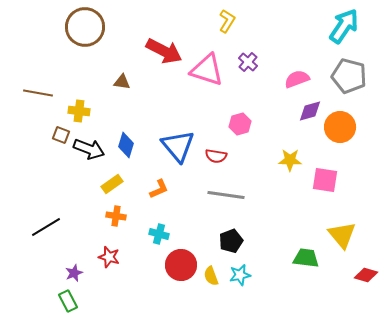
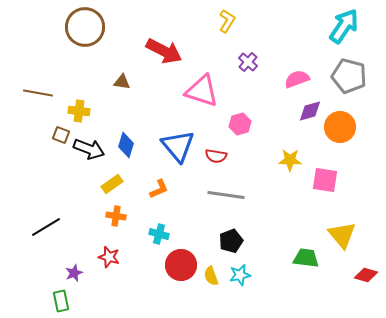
pink triangle: moved 5 px left, 21 px down
green rectangle: moved 7 px left; rotated 15 degrees clockwise
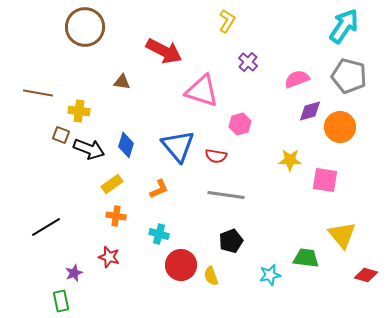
cyan star: moved 30 px right
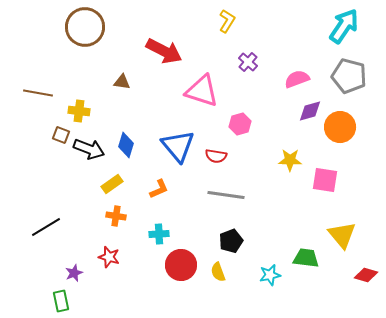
cyan cross: rotated 18 degrees counterclockwise
yellow semicircle: moved 7 px right, 4 px up
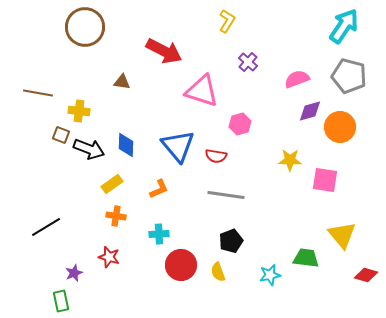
blue diamond: rotated 15 degrees counterclockwise
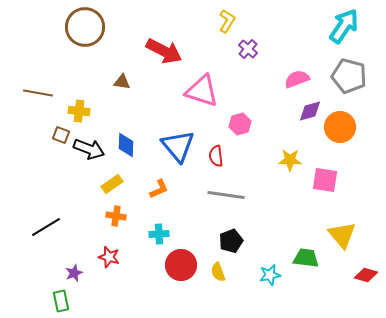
purple cross: moved 13 px up
red semicircle: rotated 75 degrees clockwise
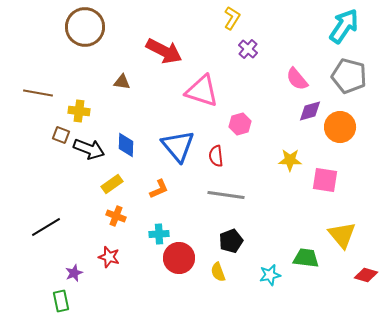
yellow L-shape: moved 5 px right, 3 px up
pink semicircle: rotated 110 degrees counterclockwise
orange cross: rotated 12 degrees clockwise
red circle: moved 2 px left, 7 px up
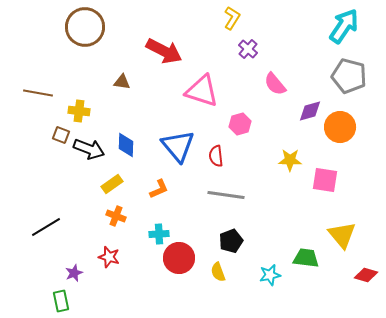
pink semicircle: moved 22 px left, 5 px down
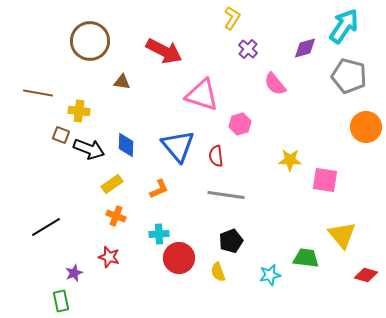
brown circle: moved 5 px right, 14 px down
pink triangle: moved 4 px down
purple diamond: moved 5 px left, 63 px up
orange circle: moved 26 px right
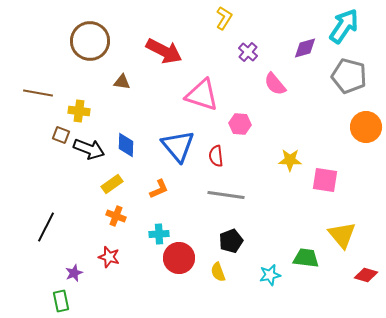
yellow L-shape: moved 8 px left
purple cross: moved 3 px down
pink hexagon: rotated 20 degrees clockwise
black line: rotated 32 degrees counterclockwise
